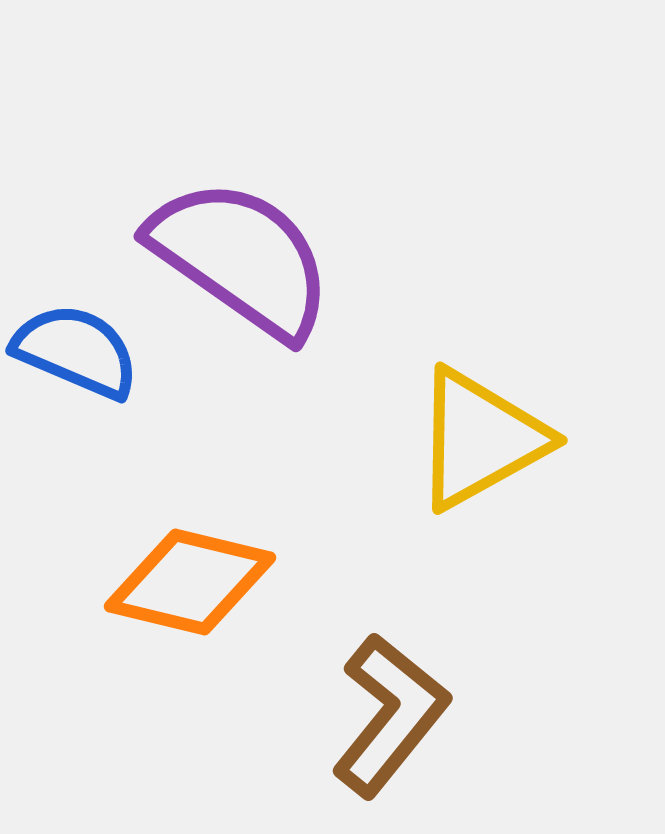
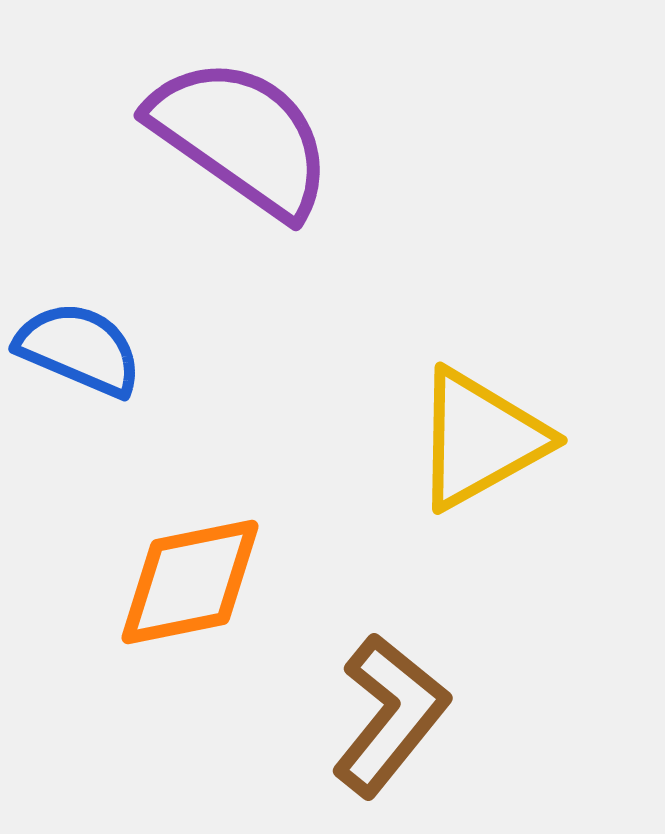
purple semicircle: moved 121 px up
blue semicircle: moved 3 px right, 2 px up
orange diamond: rotated 25 degrees counterclockwise
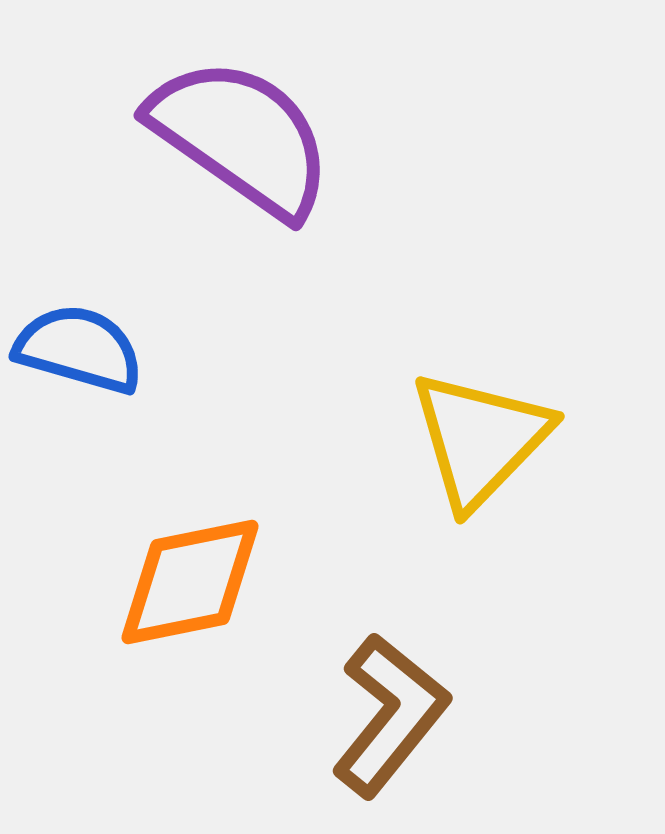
blue semicircle: rotated 7 degrees counterclockwise
yellow triangle: rotated 17 degrees counterclockwise
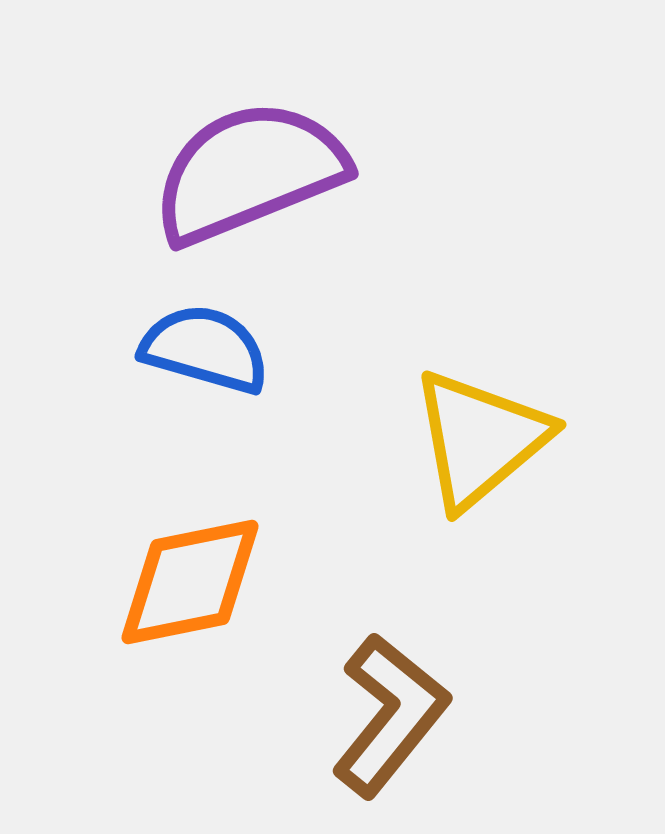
purple semicircle: moved 8 px right, 35 px down; rotated 57 degrees counterclockwise
blue semicircle: moved 126 px right
yellow triangle: rotated 6 degrees clockwise
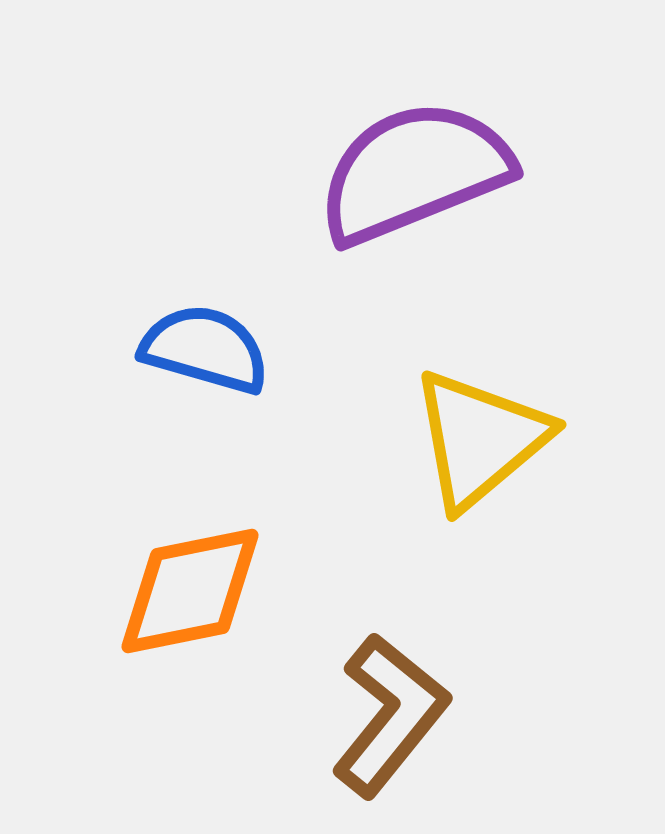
purple semicircle: moved 165 px right
orange diamond: moved 9 px down
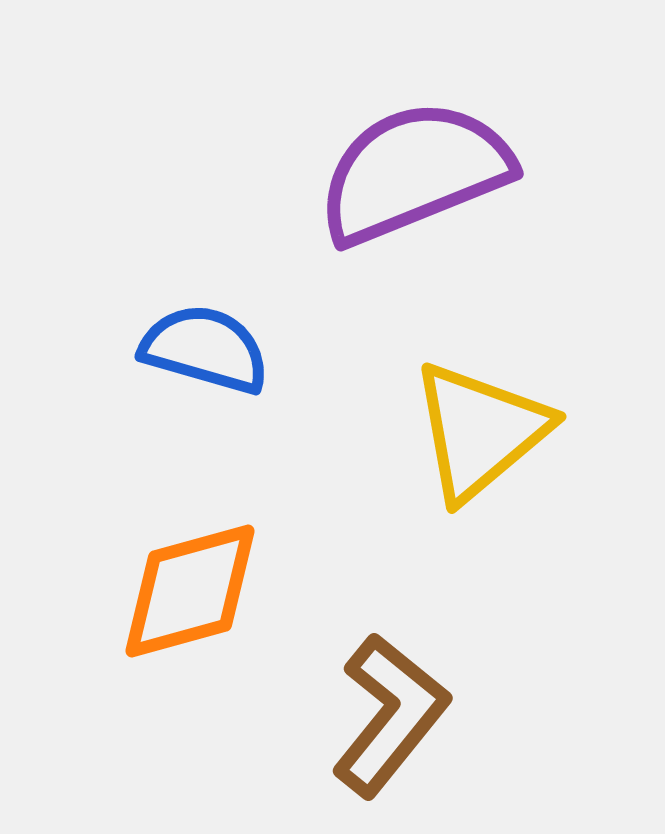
yellow triangle: moved 8 px up
orange diamond: rotated 4 degrees counterclockwise
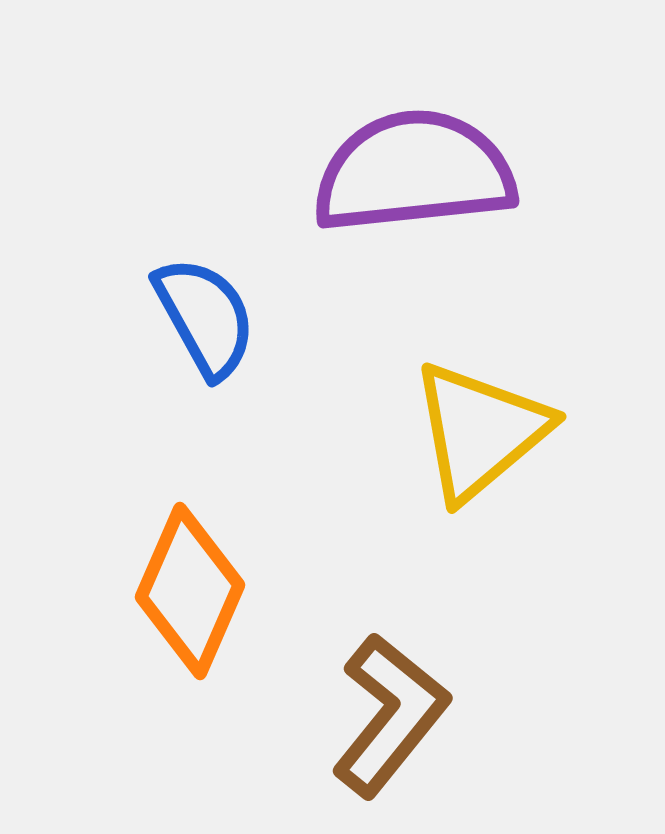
purple semicircle: rotated 16 degrees clockwise
blue semicircle: moved 32 px up; rotated 45 degrees clockwise
orange diamond: rotated 51 degrees counterclockwise
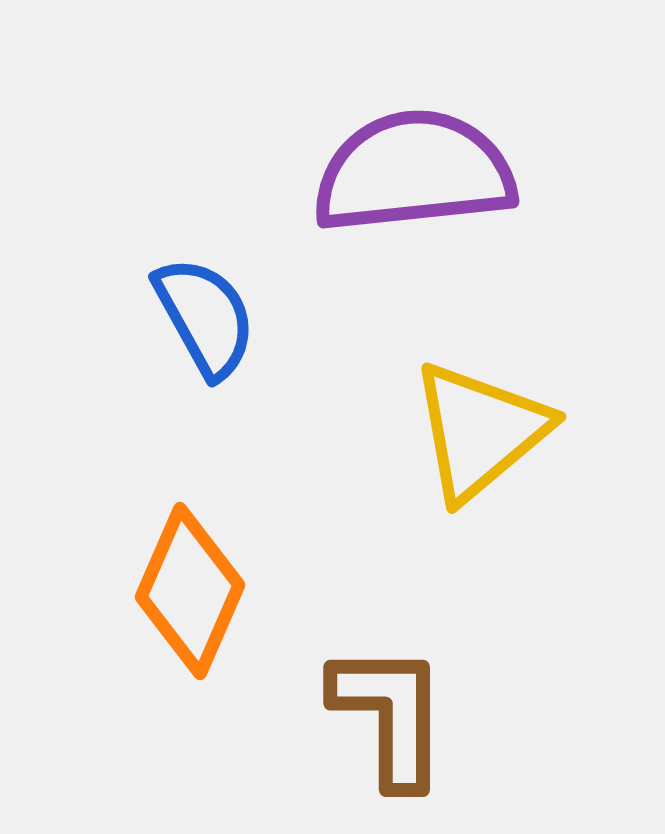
brown L-shape: rotated 39 degrees counterclockwise
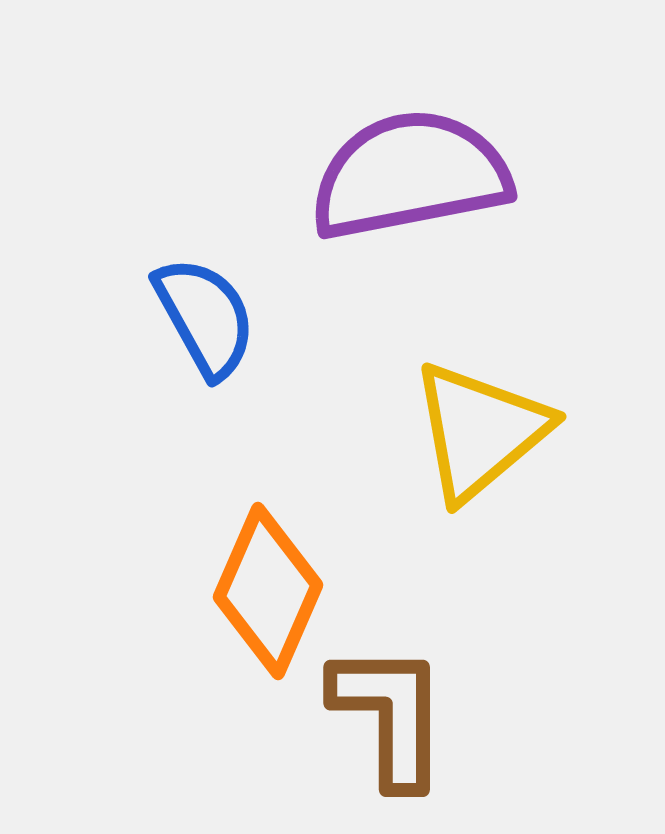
purple semicircle: moved 4 px left, 3 px down; rotated 5 degrees counterclockwise
orange diamond: moved 78 px right
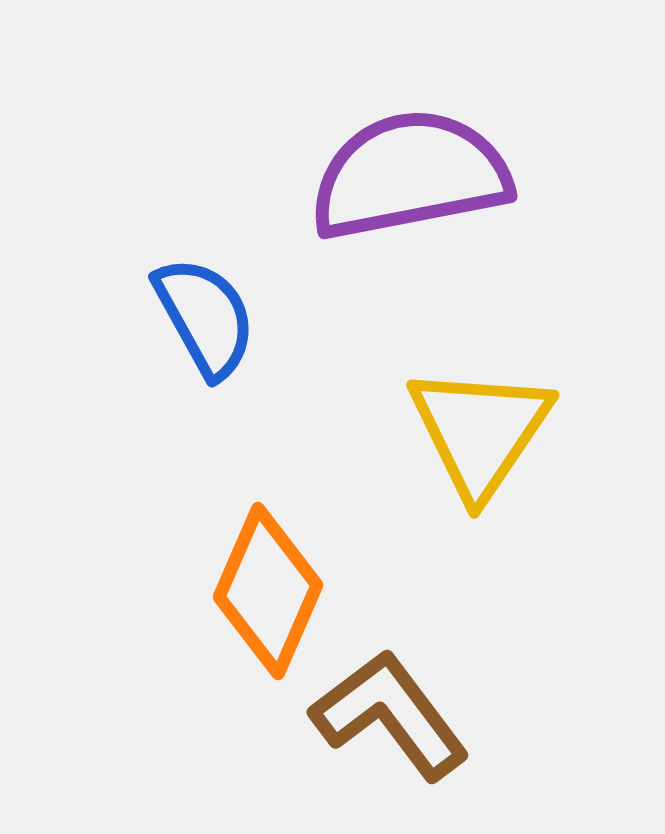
yellow triangle: rotated 16 degrees counterclockwise
brown L-shape: rotated 37 degrees counterclockwise
